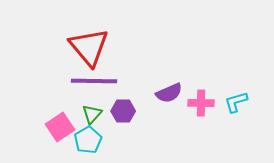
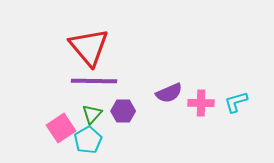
pink square: moved 1 px right, 1 px down
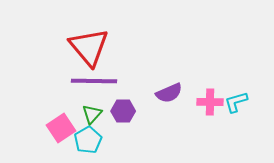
pink cross: moved 9 px right, 1 px up
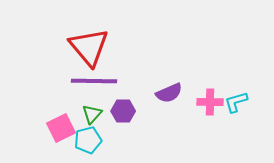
pink square: rotated 8 degrees clockwise
cyan pentagon: rotated 16 degrees clockwise
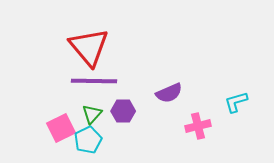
pink cross: moved 12 px left, 24 px down; rotated 15 degrees counterclockwise
cyan pentagon: rotated 12 degrees counterclockwise
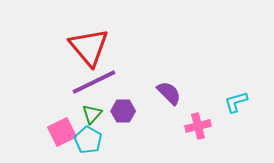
purple line: moved 1 px down; rotated 27 degrees counterclockwise
purple semicircle: rotated 112 degrees counterclockwise
pink square: moved 1 px right, 4 px down
cyan pentagon: rotated 16 degrees counterclockwise
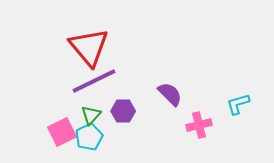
purple line: moved 1 px up
purple semicircle: moved 1 px right, 1 px down
cyan L-shape: moved 2 px right, 2 px down
green triangle: moved 1 px left, 1 px down
pink cross: moved 1 px right, 1 px up
cyan pentagon: moved 1 px right, 3 px up; rotated 16 degrees clockwise
